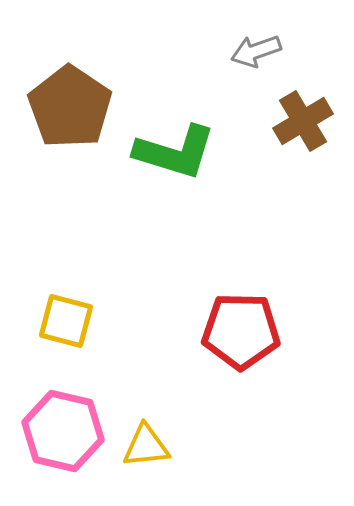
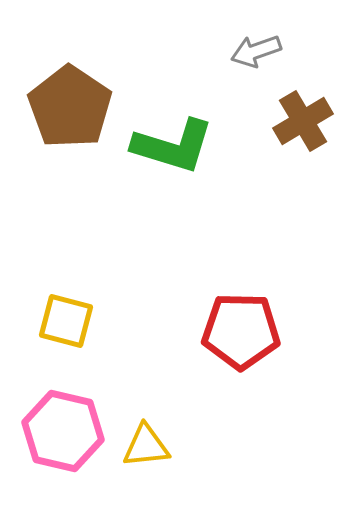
green L-shape: moved 2 px left, 6 px up
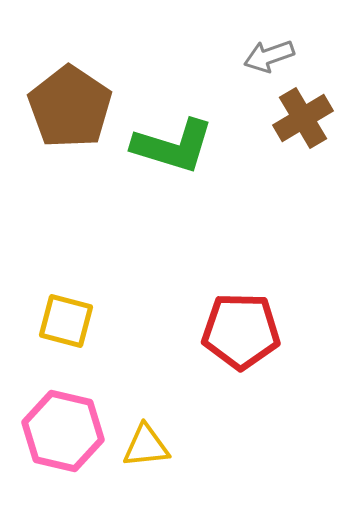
gray arrow: moved 13 px right, 5 px down
brown cross: moved 3 px up
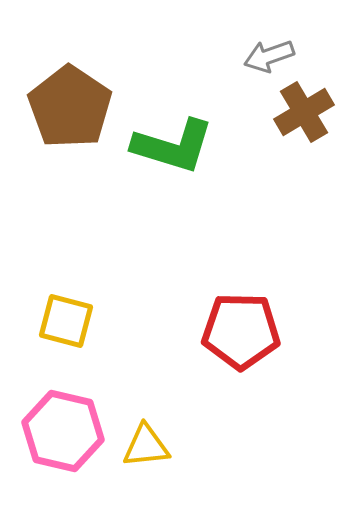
brown cross: moved 1 px right, 6 px up
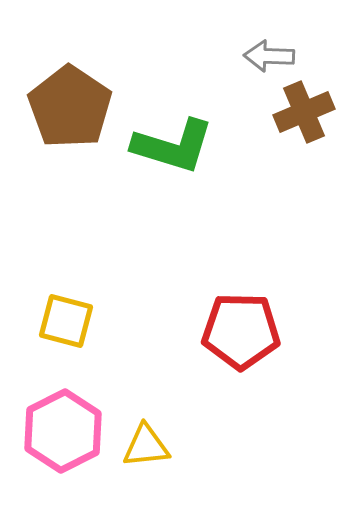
gray arrow: rotated 21 degrees clockwise
brown cross: rotated 8 degrees clockwise
pink hexagon: rotated 20 degrees clockwise
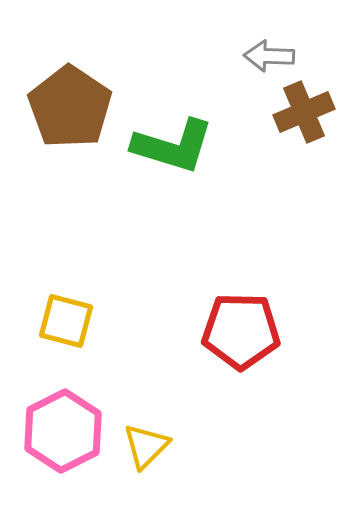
yellow triangle: rotated 39 degrees counterclockwise
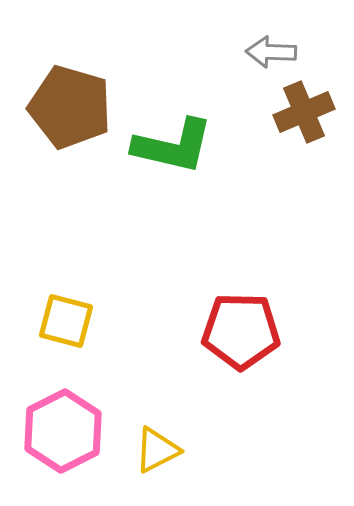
gray arrow: moved 2 px right, 4 px up
brown pentagon: rotated 18 degrees counterclockwise
green L-shape: rotated 4 degrees counterclockwise
yellow triangle: moved 11 px right, 4 px down; rotated 18 degrees clockwise
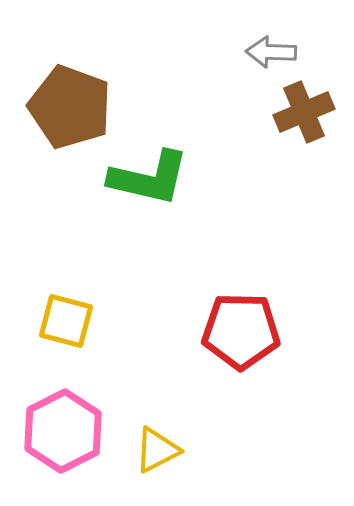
brown pentagon: rotated 4 degrees clockwise
green L-shape: moved 24 px left, 32 px down
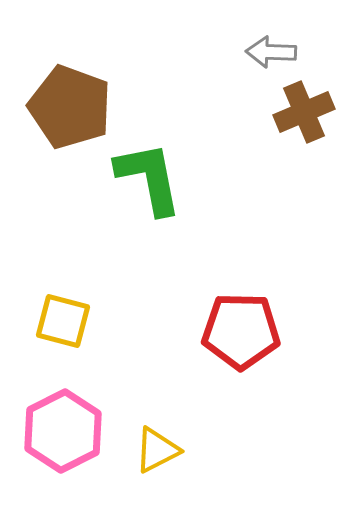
green L-shape: rotated 114 degrees counterclockwise
yellow square: moved 3 px left
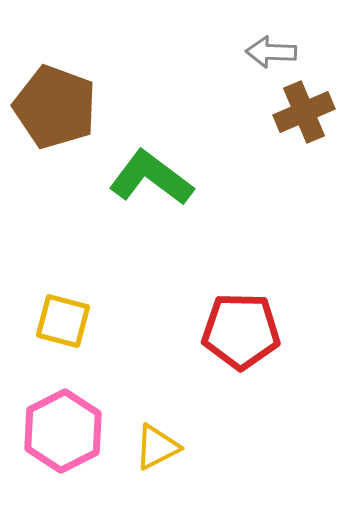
brown pentagon: moved 15 px left
green L-shape: moved 2 px right; rotated 42 degrees counterclockwise
yellow triangle: moved 3 px up
